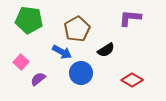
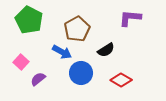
green pentagon: rotated 20 degrees clockwise
red diamond: moved 11 px left
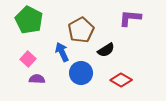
brown pentagon: moved 4 px right, 1 px down
blue arrow: rotated 144 degrees counterclockwise
pink square: moved 7 px right, 3 px up
purple semicircle: moved 1 px left; rotated 42 degrees clockwise
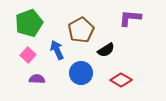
green pentagon: moved 3 px down; rotated 24 degrees clockwise
blue arrow: moved 5 px left, 2 px up
pink square: moved 4 px up
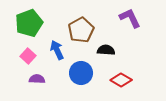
purple L-shape: rotated 60 degrees clockwise
black semicircle: rotated 144 degrees counterclockwise
pink square: moved 1 px down
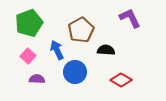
blue circle: moved 6 px left, 1 px up
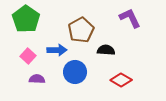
green pentagon: moved 3 px left, 4 px up; rotated 16 degrees counterclockwise
blue arrow: rotated 114 degrees clockwise
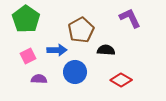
pink square: rotated 21 degrees clockwise
purple semicircle: moved 2 px right
